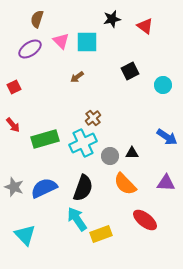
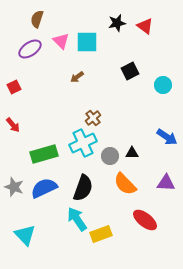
black star: moved 5 px right, 4 px down
green rectangle: moved 1 px left, 15 px down
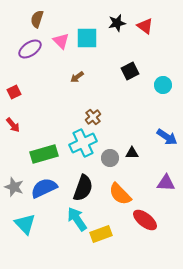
cyan square: moved 4 px up
red square: moved 5 px down
brown cross: moved 1 px up
gray circle: moved 2 px down
orange semicircle: moved 5 px left, 10 px down
cyan triangle: moved 11 px up
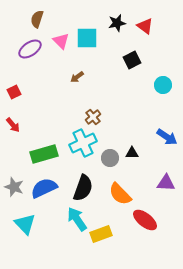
black square: moved 2 px right, 11 px up
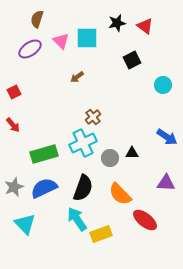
gray star: rotated 30 degrees clockwise
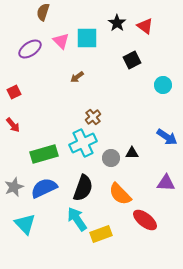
brown semicircle: moved 6 px right, 7 px up
black star: rotated 24 degrees counterclockwise
gray circle: moved 1 px right
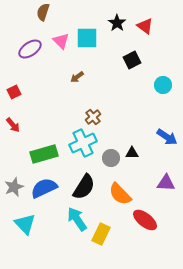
black semicircle: moved 1 px right, 1 px up; rotated 12 degrees clockwise
yellow rectangle: rotated 45 degrees counterclockwise
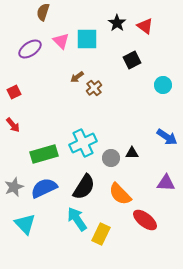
cyan square: moved 1 px down
brown cross: moved 1 px right, 29 px up
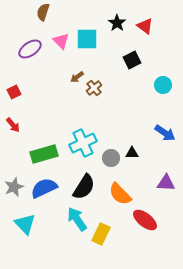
blue arrow: moved 2 px left, 4 px up
